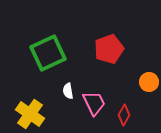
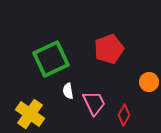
green square: moved 3 px right, 6 px down
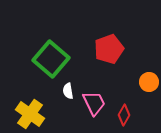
green square: rotated 24 degrees counterclockwise
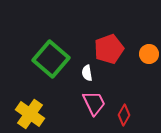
orange circle: moved 28 px up
white semicircle: moved 19 px right, 18 px up
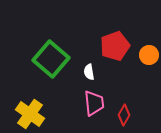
red pentagon: moved 6 px right, 3 px up
orange circle: moved 1 px down
white semicircle: moved 2 px right, 1 px up
pink trapezoid: rotated 20 degrees clockwise
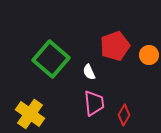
white semicircle: rotated 14 degrees counterclockwise
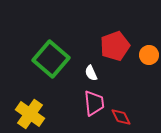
white semicircle: moved 2 px right, 1 px down
red diamond: moved 3 px left, 2 px down; rotated 55 degrees counterclockwise
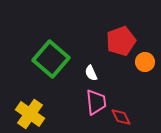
red pentagon: moved 6 px right, 5 px up
orange circle: moved 4 px left, 7 px down
pink trapezoid: moved 2 px right, 1 px up
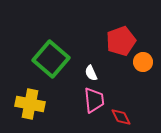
orange circle: moved 2 px left
pink trapezoid: moved 2 px left, 2 px up
yellow cross: moved 10 px up; rotated 24 degrees counterclockwise
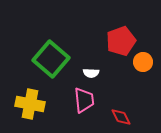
white semicircle: rotated 63 degrees counterclockwise
pink trapezoid: moved 10 px left
